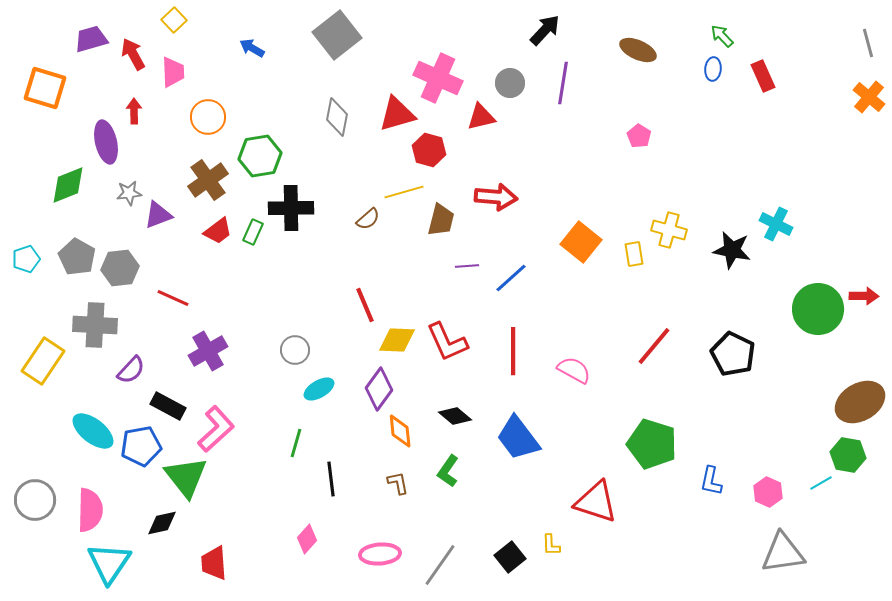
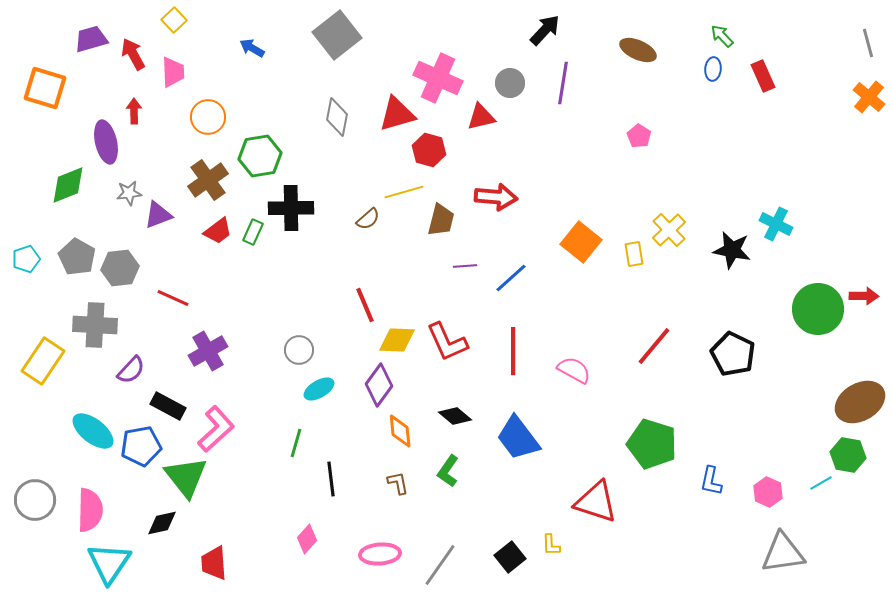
yellow cross at (669, 230): rotated 32 degrees clockwise
purple line at (467, 266): moved 2 px left
gray circle at (295, 350): moved 4 px right
purple diamond at (379, 389): moved 4 px up
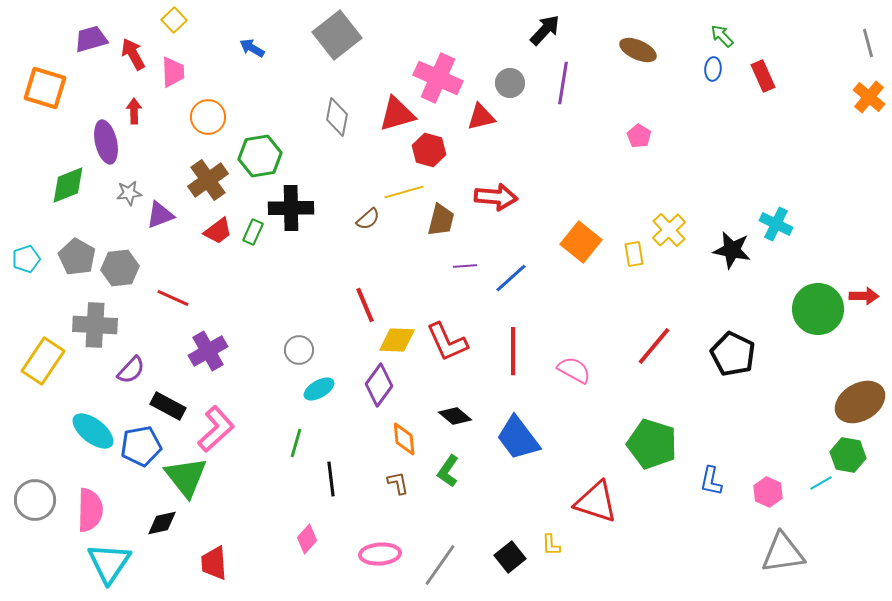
purple triangle at (158, 215): moved 2 px right
orange diamond at (400, 431): moved 4 px right, 8 px down
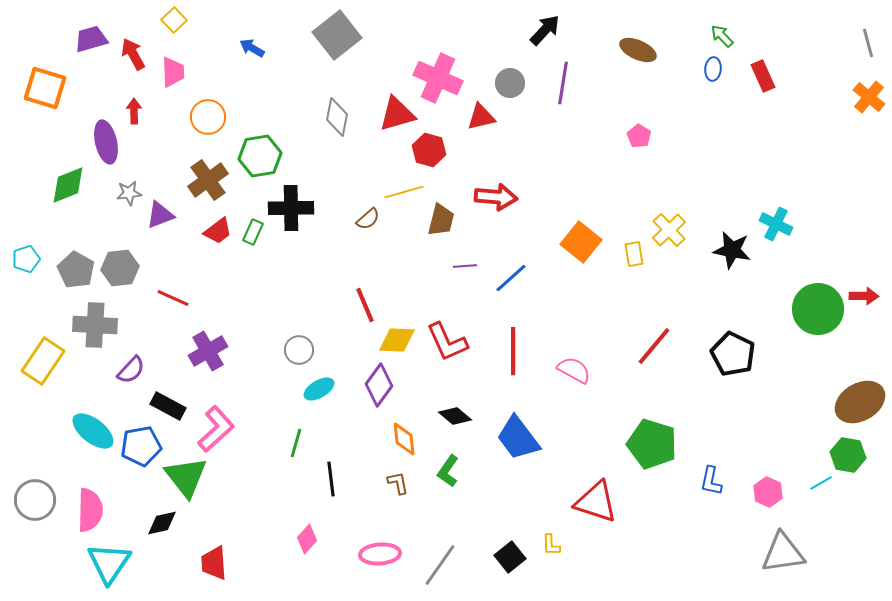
gray pentagon at (77, 257): moved 1 px left, 13 px down
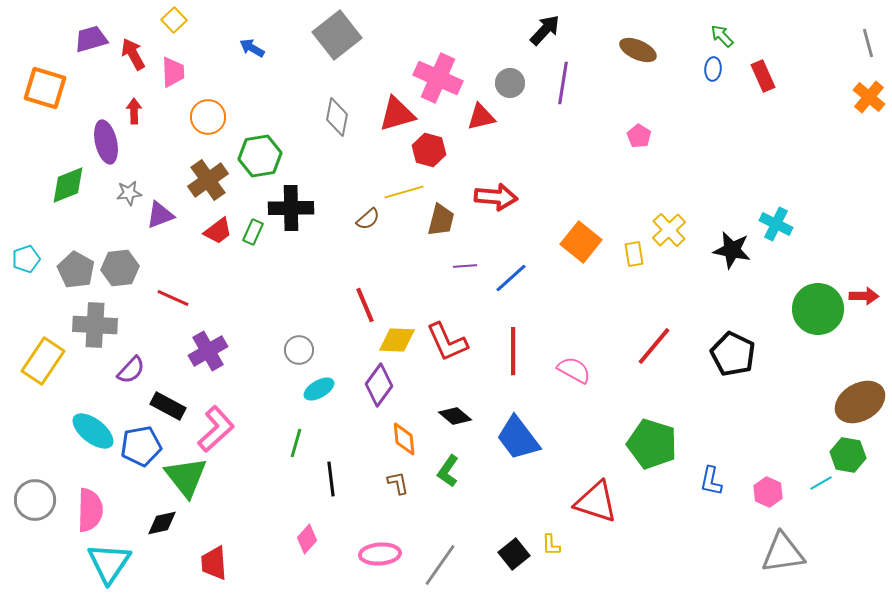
black square at (510, 557): moved 4 px right, 3 px up
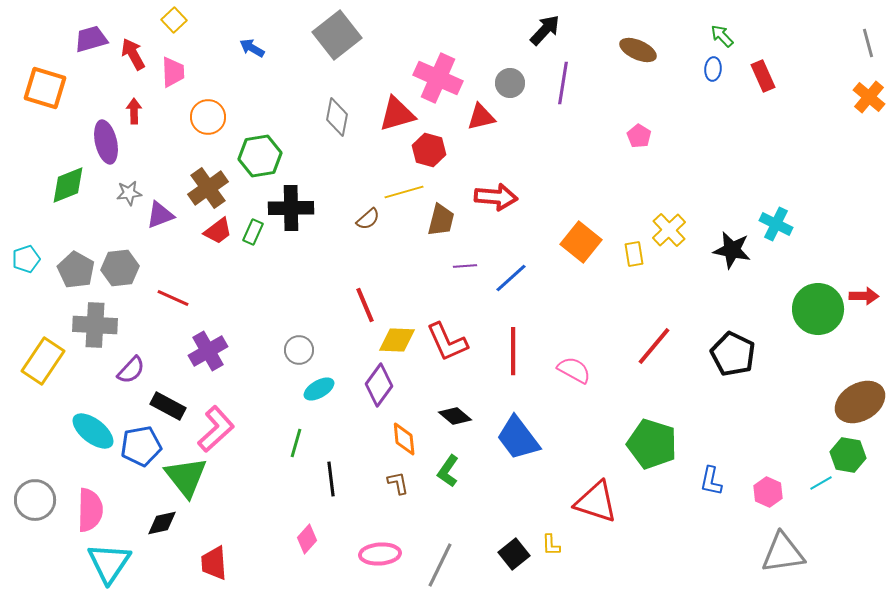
brown cross at (208, 180): moved 8 px down
gray line at (440, 565): rotated 9 degrees counterclockwise
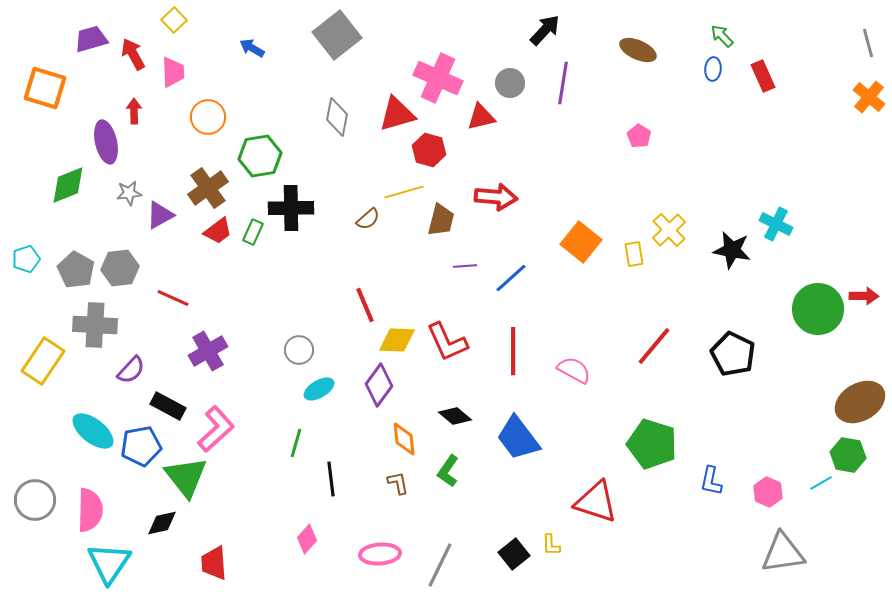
purple triangle at (160, 215): rotated 8 degrees counterclockwise
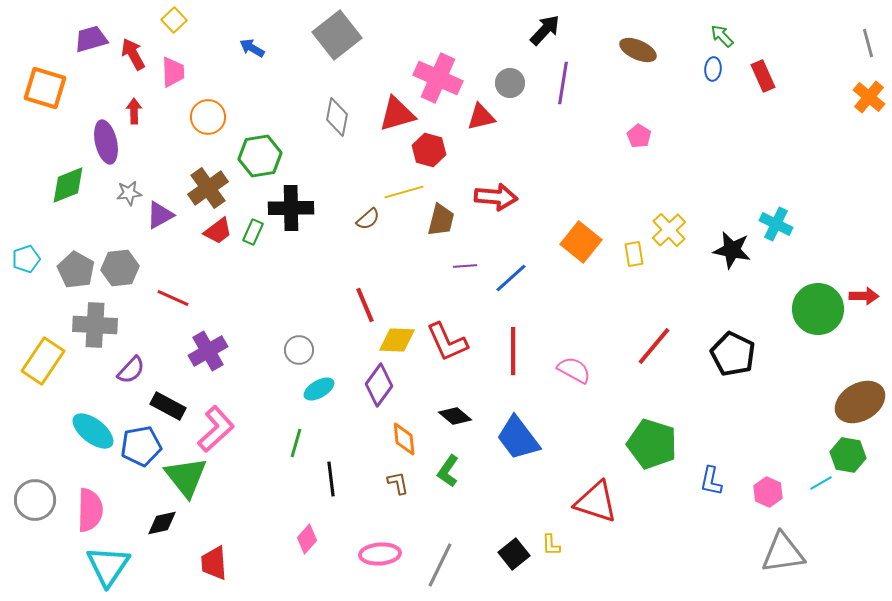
cyan triangle at (109, 563): moved 1 px left, 3 px down
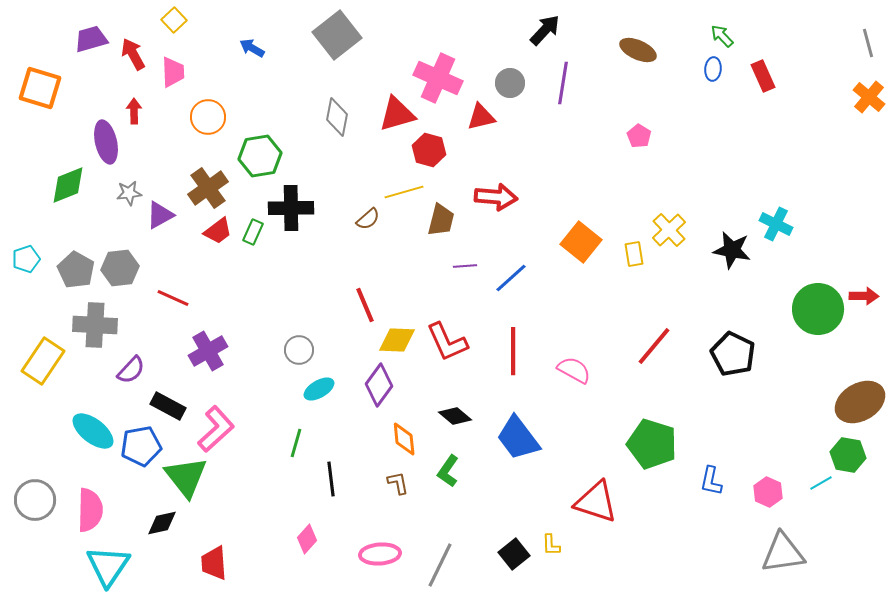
orange square at (45, 88): moved 5 px left
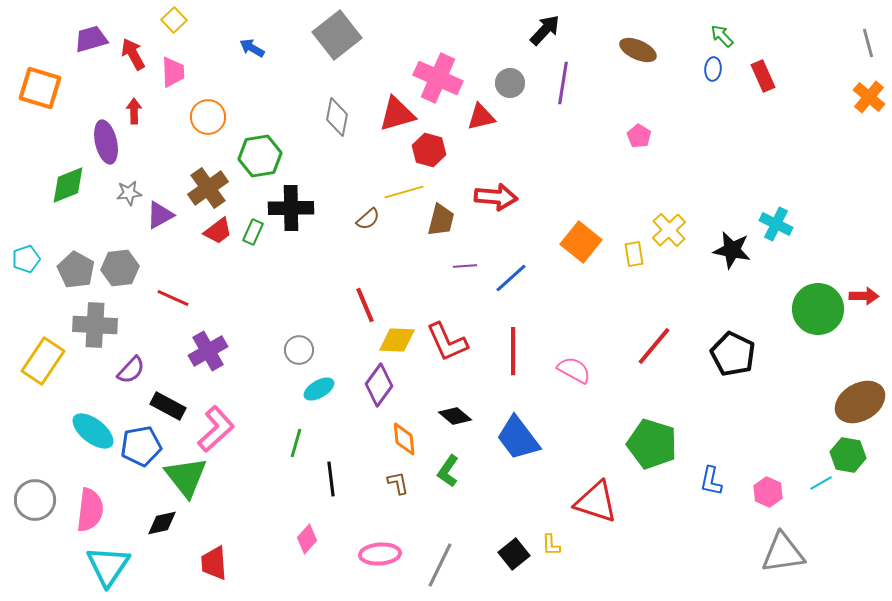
pink semicircle at (90, 510): rotated 6 degrees clockwise
